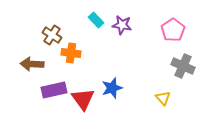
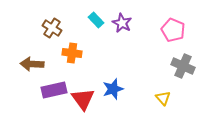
purple star: moved 2 px up; rotated 18 degrees clockwise
pink pentagon: rotated 15 degrees counterclockwise
brown cross: moved 7 px up
orange cross: moved 1 px right
blue star: moved 1 px right, 1 px down
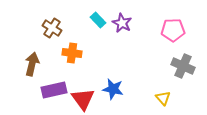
cyan rectangle: moved 2 px right
pink pentagon: rotated 25 degrees counterclockwise
brown arrow: rotated 100 degrees clockwise
blue star: rotated 30 degrees clockwise
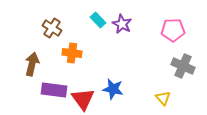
purple star: moved 1 px down
purple rectangle: rotated 20 degrees clockwise
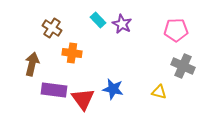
pink pentagon: moved 3 px right
yellow triangle: moved 4 px left, 6 px up; rotated 35 degrees counterclockwise
